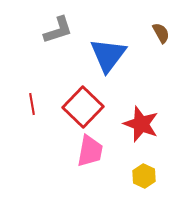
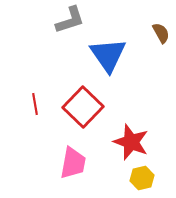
gray L-shape: moved 12 px right, 10 px up
blue triangle: rotated 12 degrees counterclockwise
red line: moved 3 px right
red star: moved 10 px left, 18 px down
pink trapezoid: moved 17 px left, 12 px down
yellow hexagon: moved 2 px left, 2 px down; rotated 20 degrees clockwise
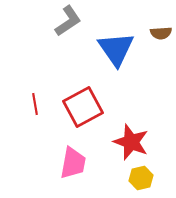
gray L-shape: moved 2 px left, 1 px down; rotated 16 degrees counterclockwise
brown semicircle: rotated 115 degrees clockwise
blue triangle: moved 8 px right, 6 px up
red square: rotated 18 degrees clockwise
yellow hexagon: moved 1 px left
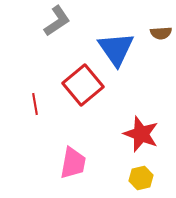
gray L-shape: moved 11 px left
red square: moved 22 px up; rotated 12 degrees counterclockwise
red star: moved 10 px right, 8 px up
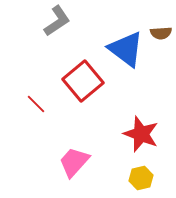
blue triangle: moved 10 px right; rotated 18 degrees counterclockwise
red square: moved 4 px up
red line: moved 1 px right; rotated 35 degrees counterclockwise
pink trapezoid: moved 1 px right, 1 px up; rotated 148 degrees counterclockwise
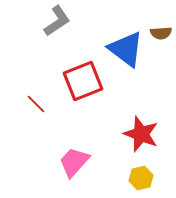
red square: rotated 18 degrees clockwise
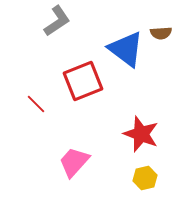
yellow hexagon: moved 4 px right
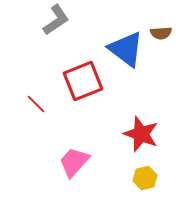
gray L-shape: moved 1 px left, 1 px up
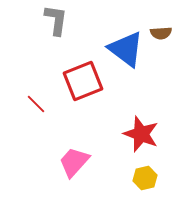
gray L-shape: rotated 48 degrees counterclockwise
